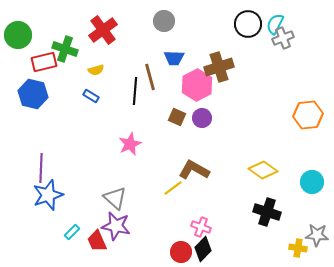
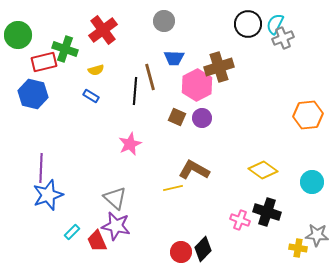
yellow line: rotated 24 degrees clockwise
pink cross: moved 39 px right, 7 px up
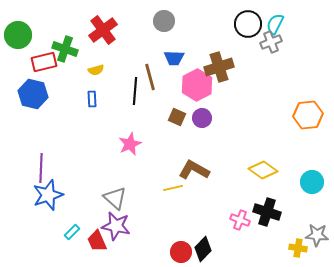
gray cross: moved 12 px left, 4 px down
blue rectangle: moved 1 px right, 3 px down; rotated 56 degrees clockwise
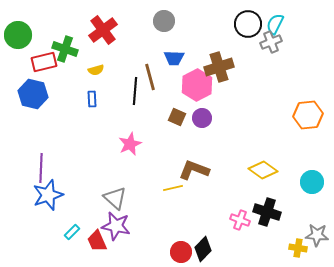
brown L-shape: rotated 8 degrees counterclockwise
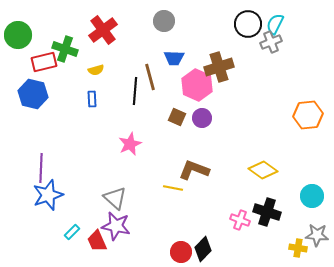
pink hexagon: rotated 8 degrees counterclockwise
cyan circle: moved 14 px down
yellow line: rotated 24 degrees clockwise
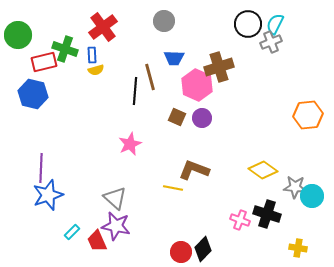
red cross: moved 3 px up
blue rectangle: moved 44 px up
black cross: moved 2 px down
gray star: moved 22 px left, 48 px up
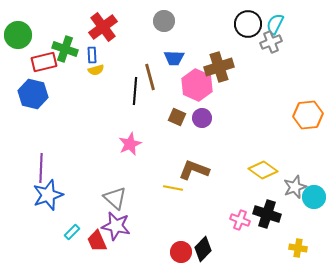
gray star: rotated 25 degrees counterclockwise
cyan circle: moved 2 px right, 1 px down
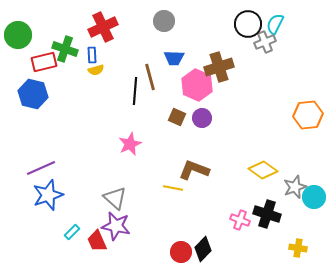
red cross: rotated 12 degrees clockwise
gray cross: moved 6 px left
purple line: rotated 64 degrees clockwise
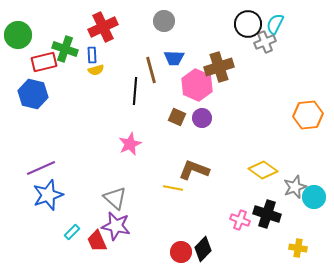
brown line: moved 1 px right, 7 px up
